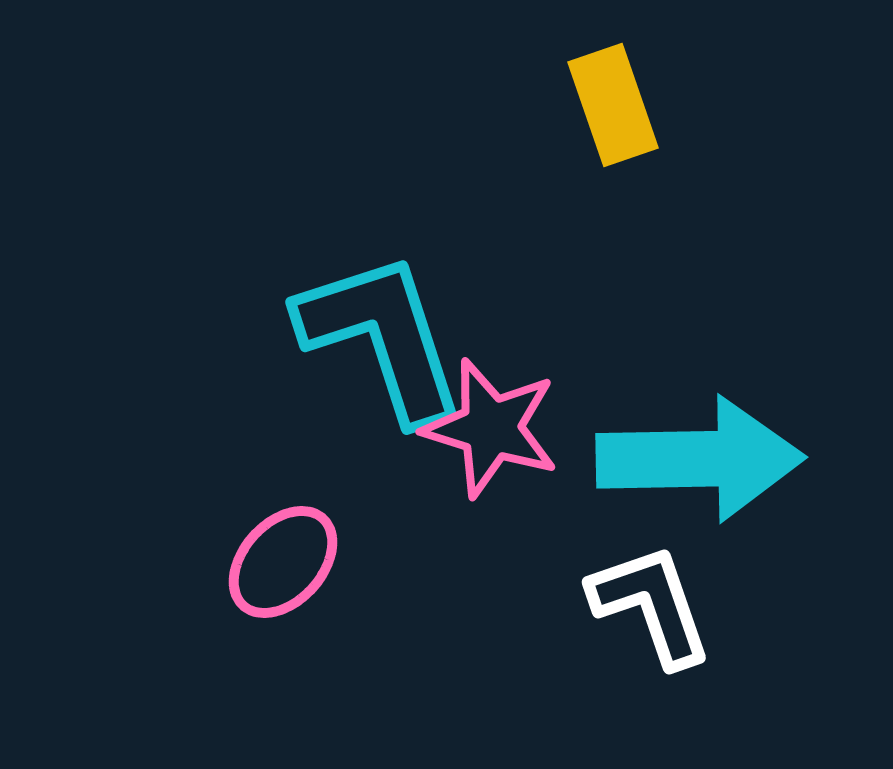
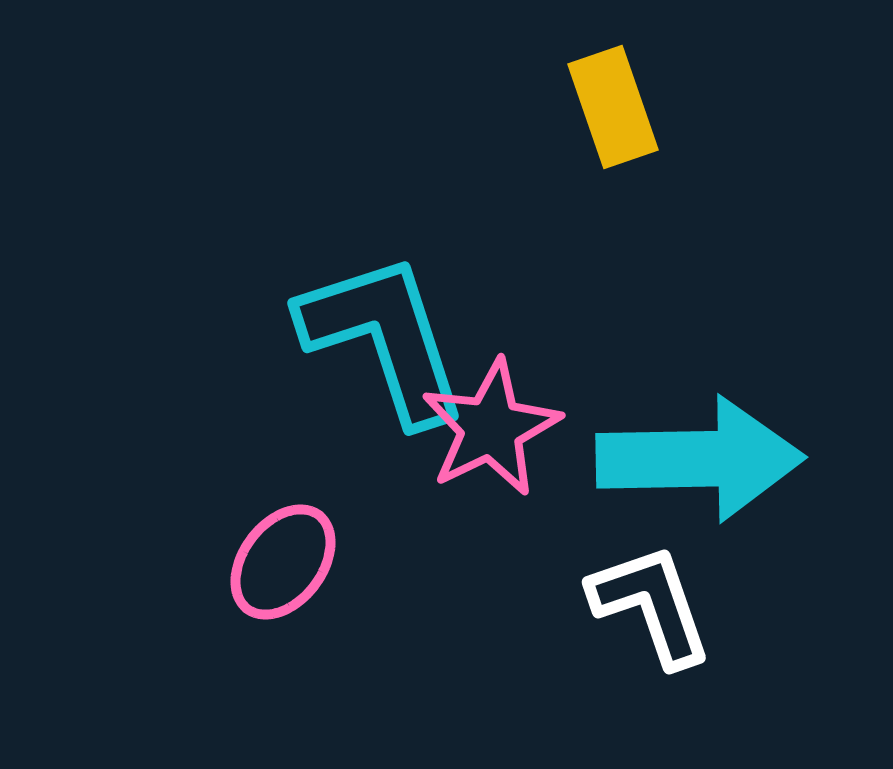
yellow rectangle: moved 2 px down
cyan L-shape: moved 2 px right, 1 px down
pink star: rotated 29 degrees clockwise
pink ellipse: rotated 5 degrees counterclockwise
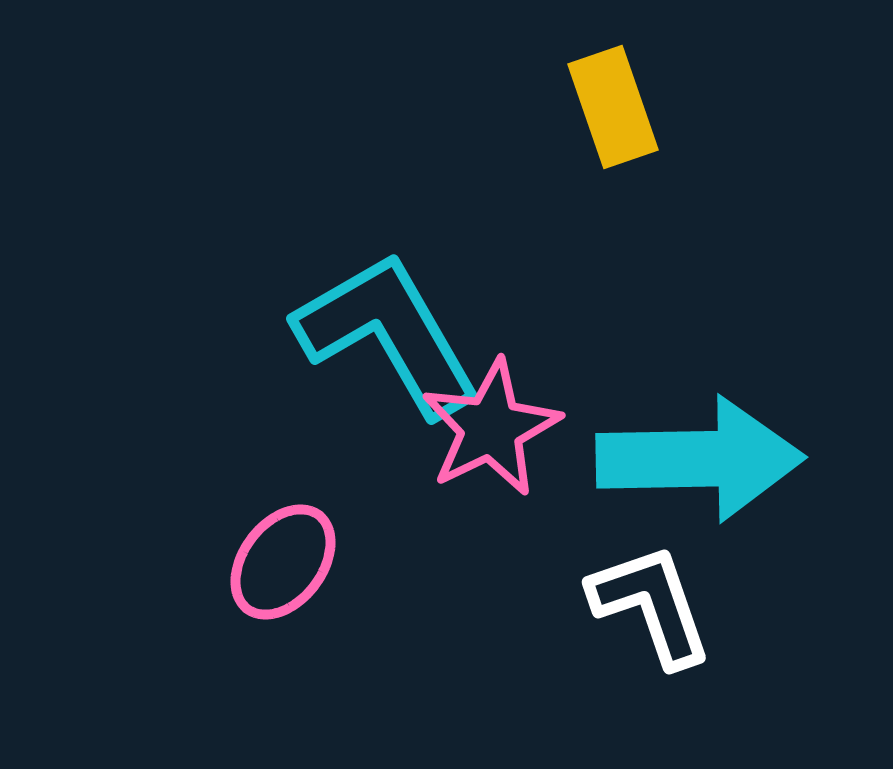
cyan L-shape: moved 4 px right, 4 px up; rotated 12 degrees counterclockwise
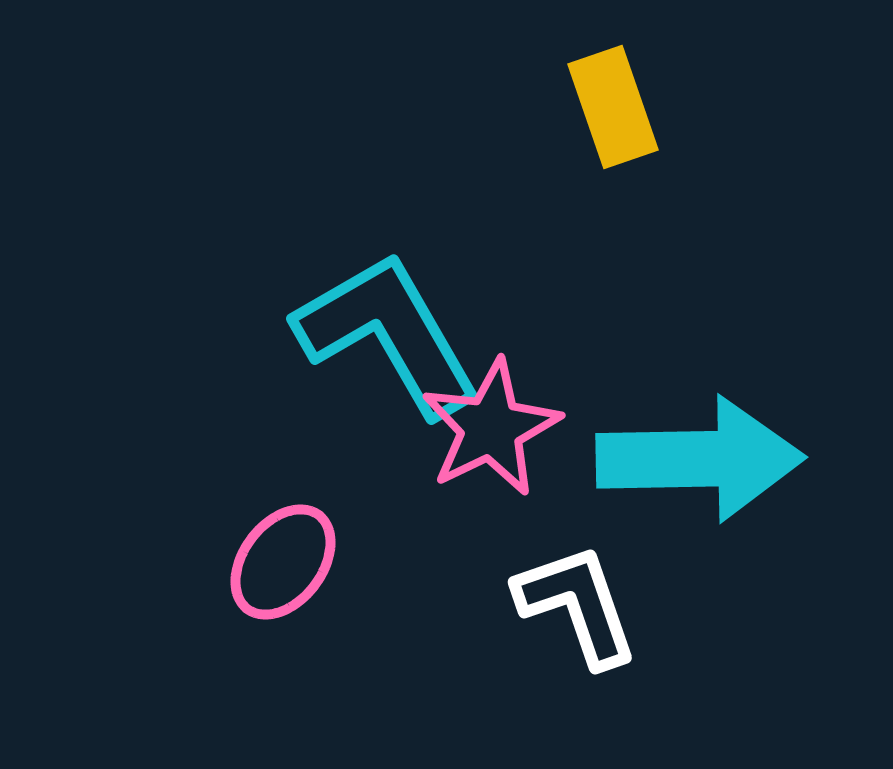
white L-shape: moved 74 px left
